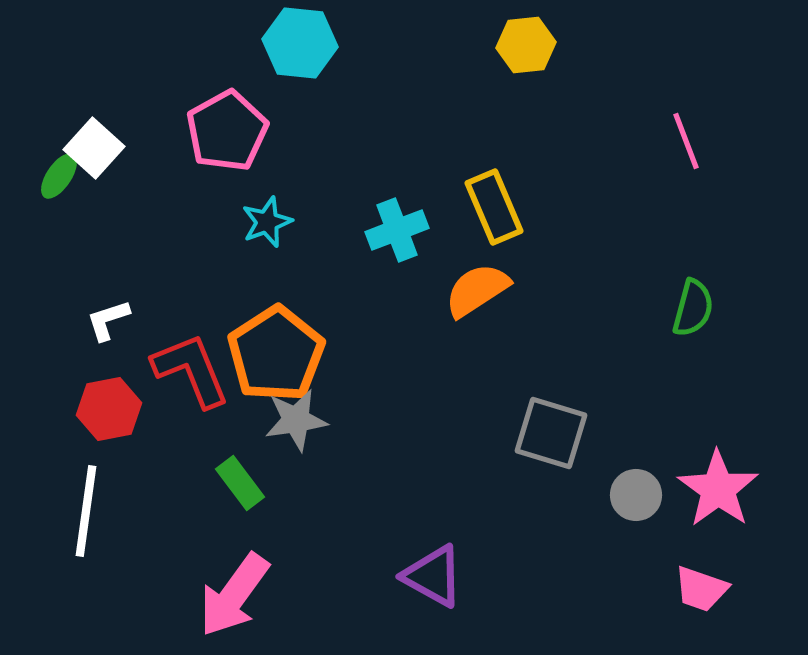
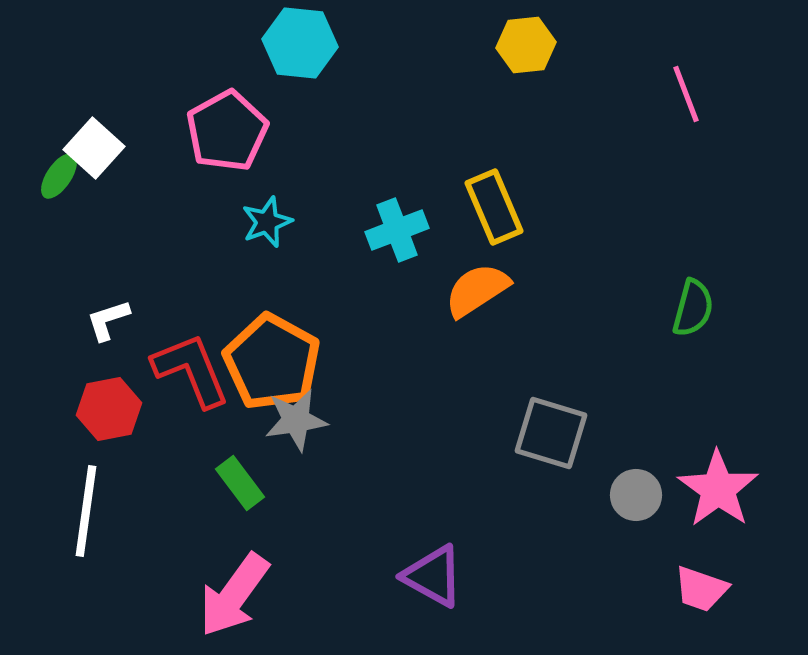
pink line: moved 47 px up
orange pentagon: moved 4 px left, 8 px down; rotated 10 degrees counterclockwise
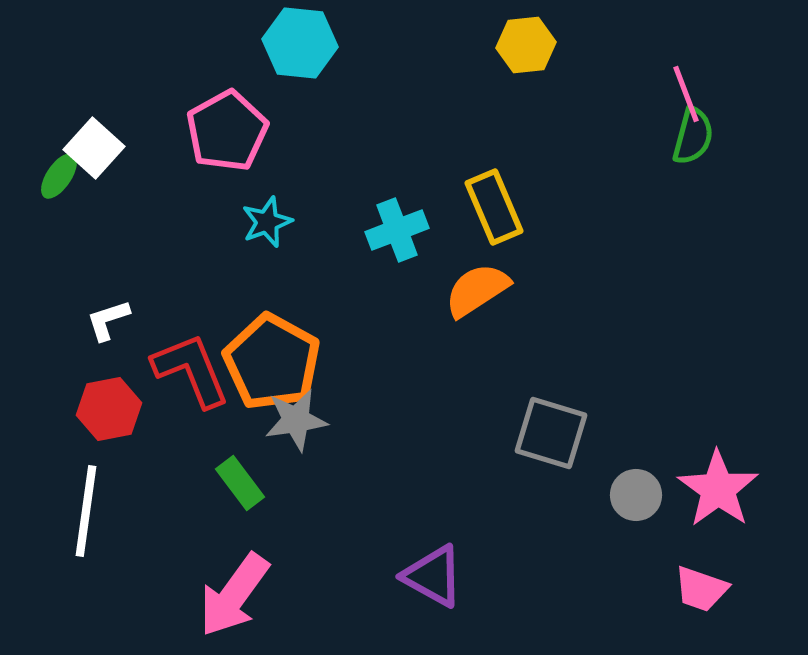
green semicircle: moved 172 px up
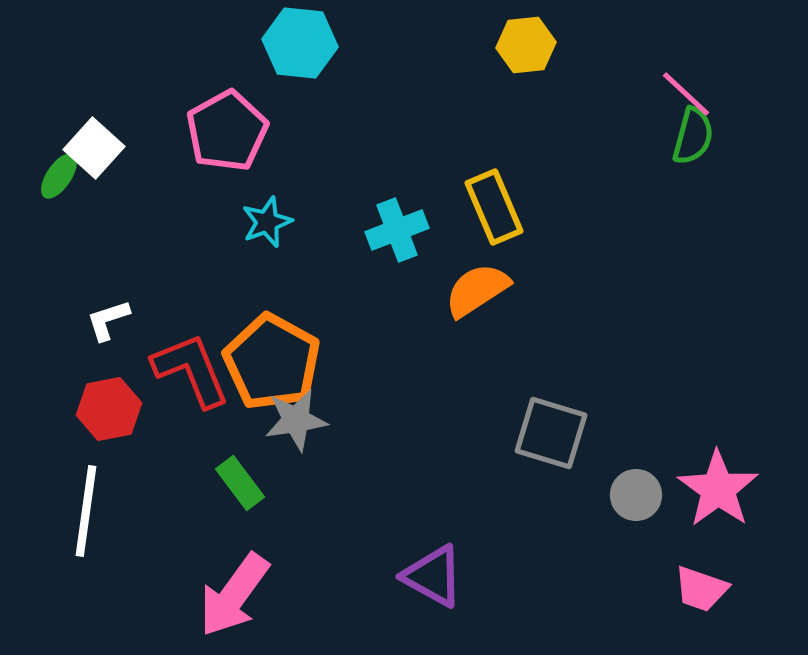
pink line: rotated 26 degrees counterclockwise
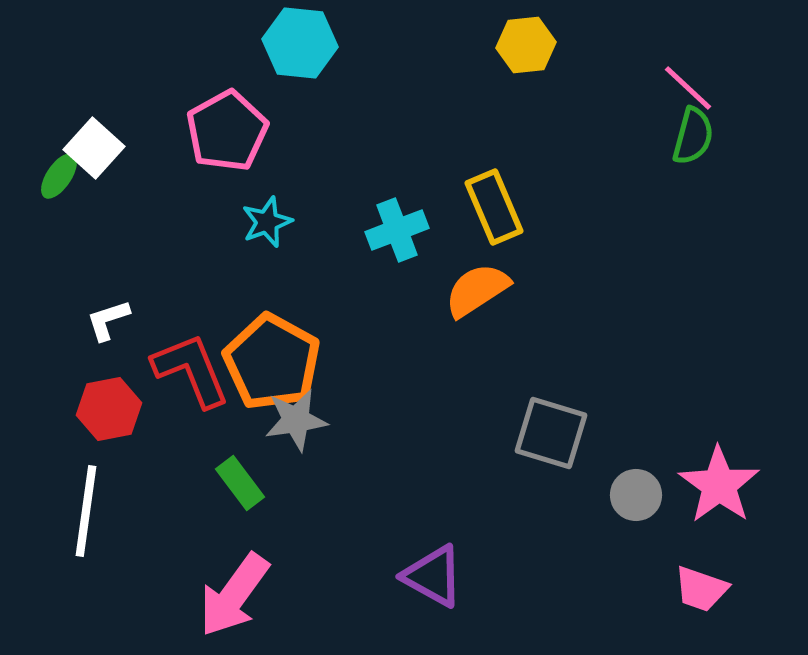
pink line: moved 2 px right, 6 px up
pink star: moved 1 px right, 4 px up
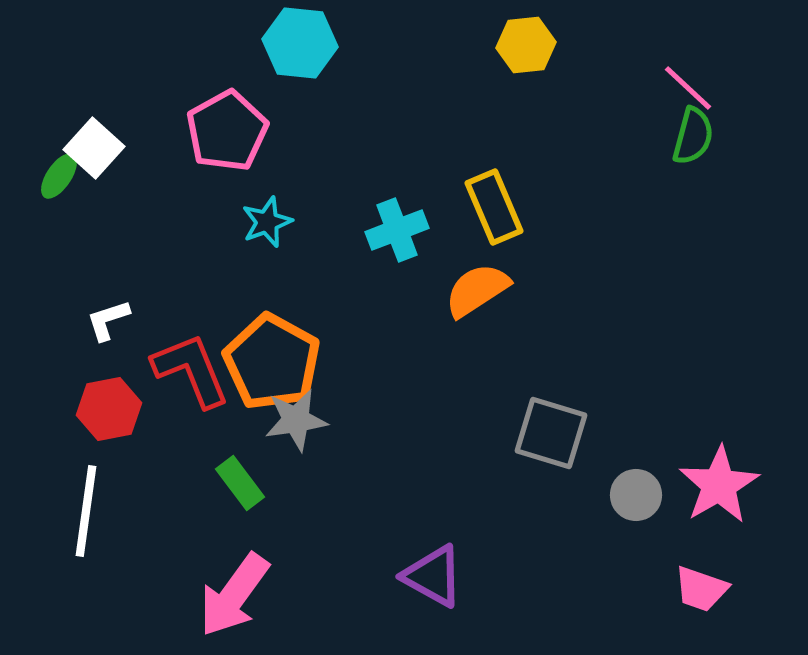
pink star: rotated 6 degrees clockwise
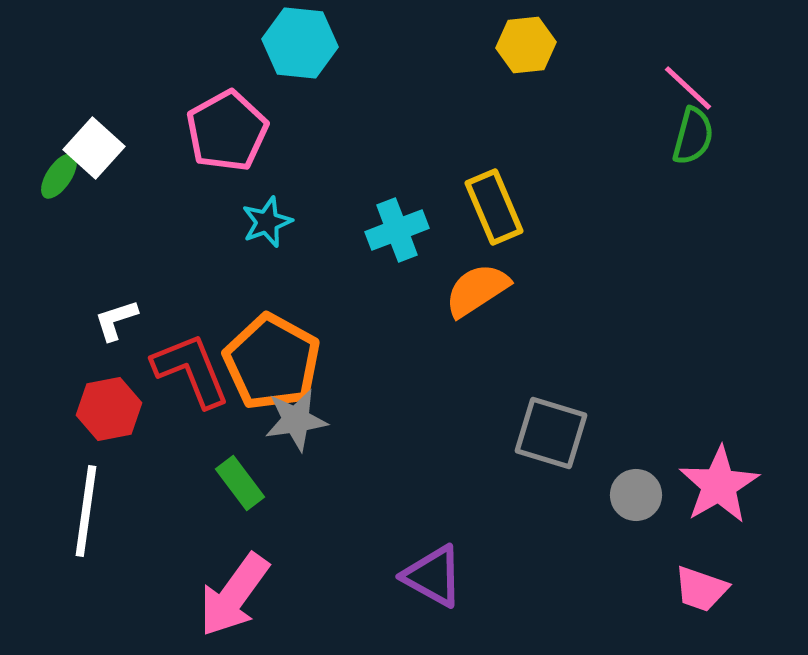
white L-shape: moved 8 px right
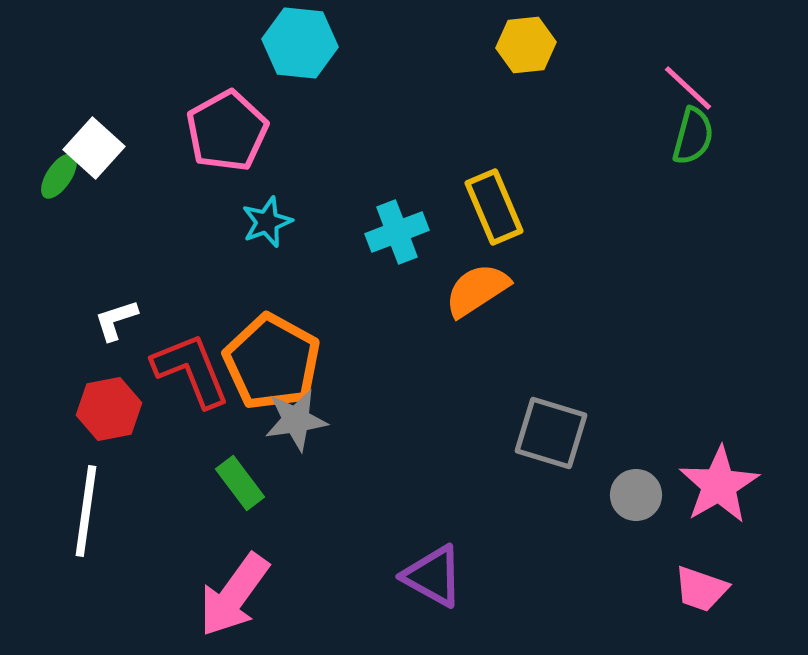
cyan cross: moved 2 px down
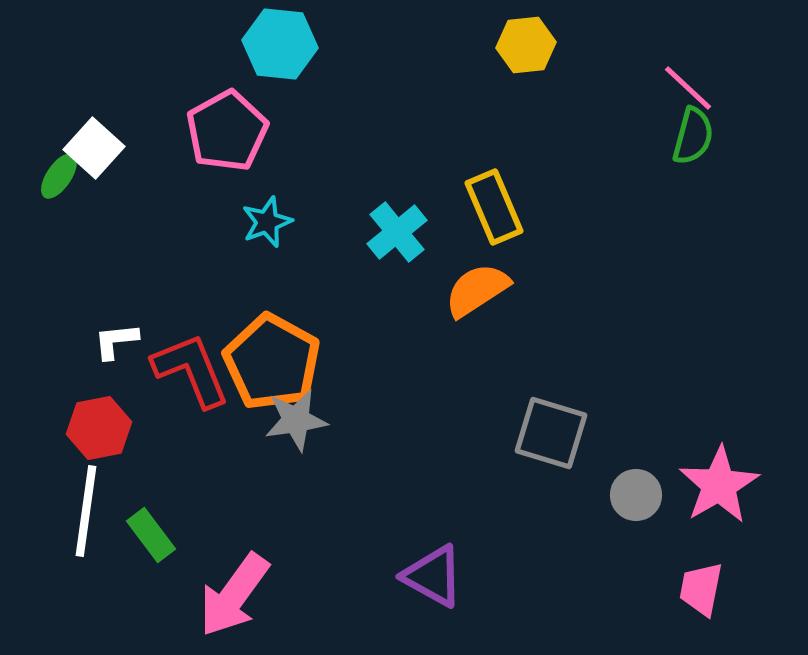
cyan hexagon: moved 20 px left, 1 px down
cyan cross: rotated 18 degrees counterclockwise
white L-shape: moved 21 px down; rotated 12 degrees clockwise
red hexagon: moved 10 px left, 19 px down
green rectangle: moved 89 px left, 52 px down
pink trapezoid: rotated 82 degrees clockwise
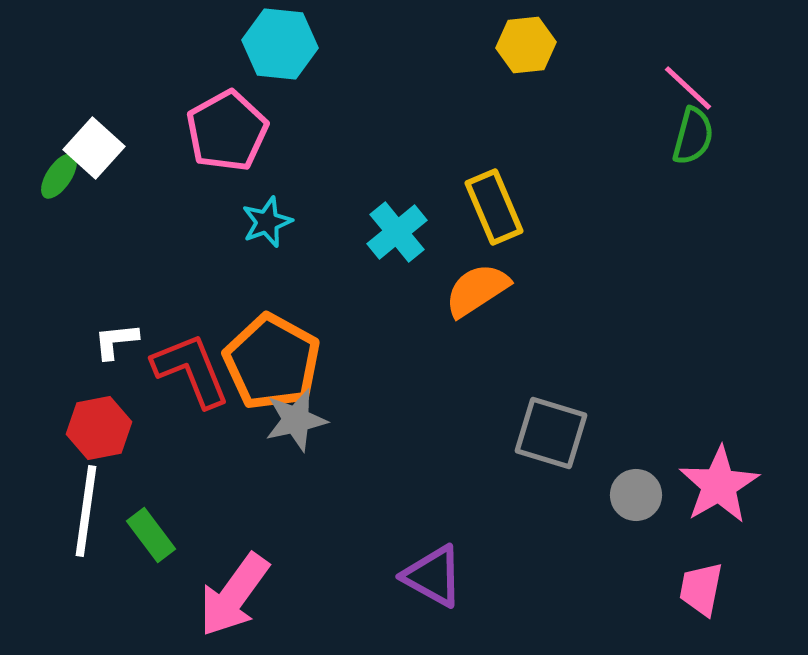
gray star: rotated 4 degrees counterclockwise
